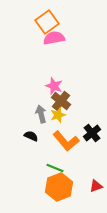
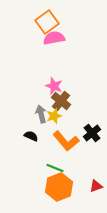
yellow star: moved 4 px left, 1 px down
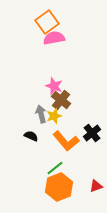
brown cross: moved 1 px up
green line: rotated 60 degrees counterclockwise
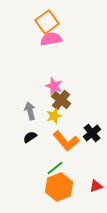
pink semicircle: moved 3 px left, 1 px down
gray arrow: moved 11 px left, 3 px up
black semicircle: moved 1 px left, 1 px down; rotated 56 degrees counterclockwise
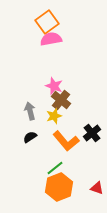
red triangle: moved 1 px right, 2 px down; rotated 40 degrees clockwise
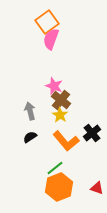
pink semicircle: rotated 60 degrees counterclockwise
yellow star: moved 6 px right, 1 px up; rotated 21 degrees counterclockwise
